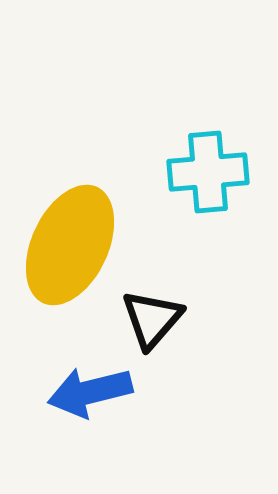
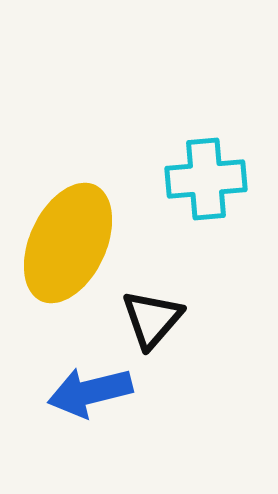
cyan cross: moved 2 px left, 7 px down
yellow ellipse: moved 2 px left, 2 px up
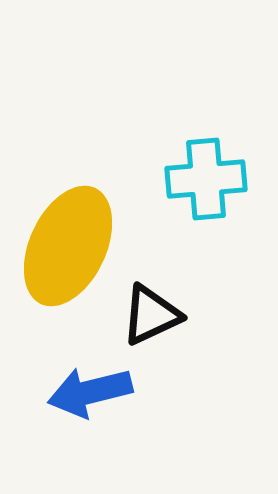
yellow ellipse: moved 3 px down
black triangle: moved 1 px left, 4 px up; rotated 24 degrees clockwise
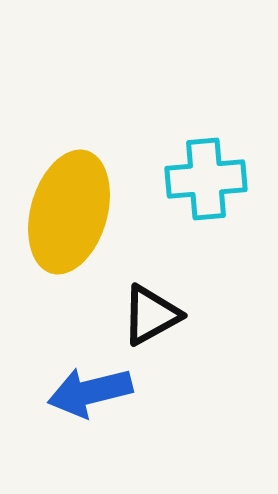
yellow ellipse: moved 1 px right, 34 px up; rotated 9 degrees counterclockwise
black triangle: rotated 4 degrees counterclockwise
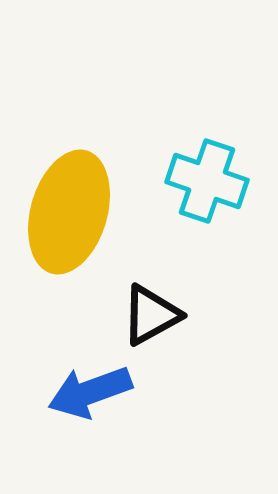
cyan cross: moved 1 px right, 2 px down; rotated 24 degrees clockwise
blue arrow: rotated 6 degrees counterclockwise
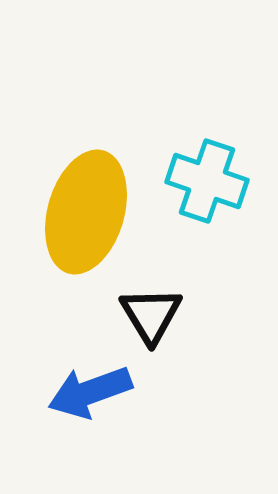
yellow ellipse: moved 17 px right
black triangle: rotated 32 degrees counterclockwise
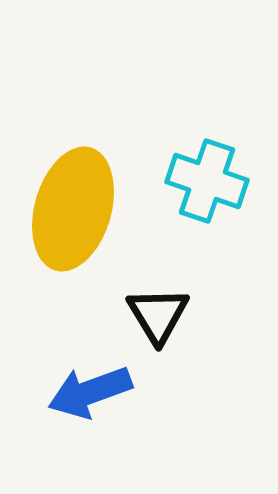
yellow ellipse: moved 13 px left, 3 px up
black triangle: moved 7 px right
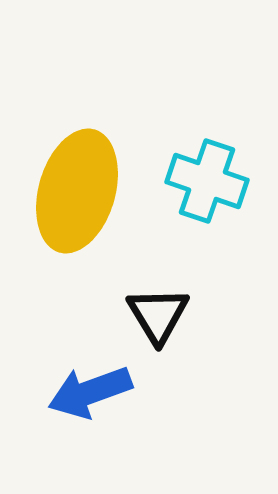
yellow ellipse: moved 4 px right, 18 px up
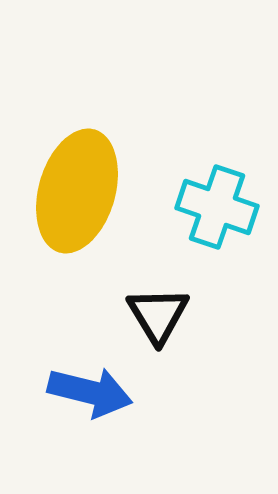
cyan cross: moved 10 px right, 26 px down
blue arrow: rotated 146 degrees counterclockwise
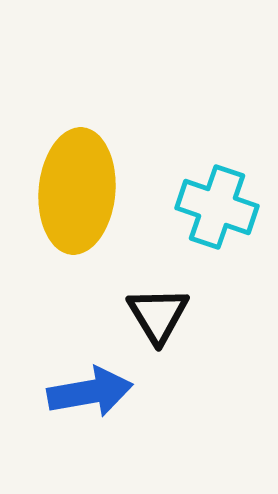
yellow ellipse: rotated 11 degrees counterclockwise
blue arrow: rotated 24 degrees counterclockwise
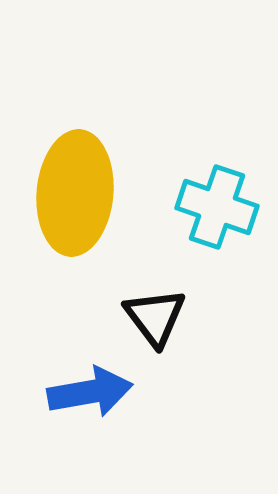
yellow ellipse: moved 2 px left, 2 px down
black triangle: moved 3 px left, 2 px down; rotated 6 degrees counterclockwise
